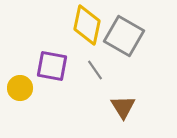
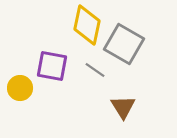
gray square: moved 8 px down
gray line: rotated 20 degrees counterclockwise
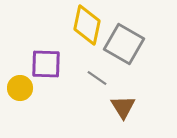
purple square: moved 6 px left, 2 px up; rotated 8 degrees counterclockwise
gray line: moved 2 px right, 8 px down
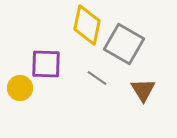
brown triangle: moved 20 px right, 17 px up
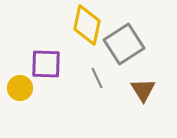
gray square: rotated 27 degrees clockwise
gray line: rotated 30 degrees clockwise
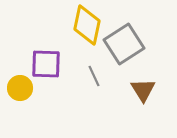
gray line: moved 3 px left, 2 px up
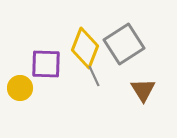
yellow diamond: moved 2 px left, 23 px down; rotated 9 degrees clockwise
